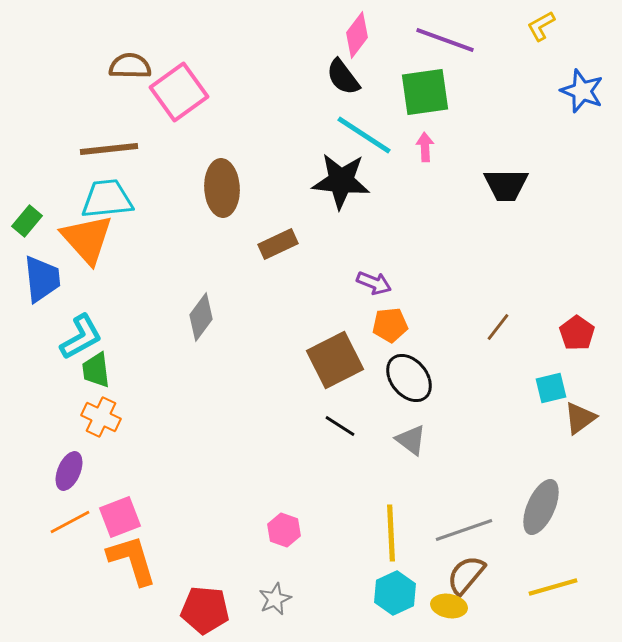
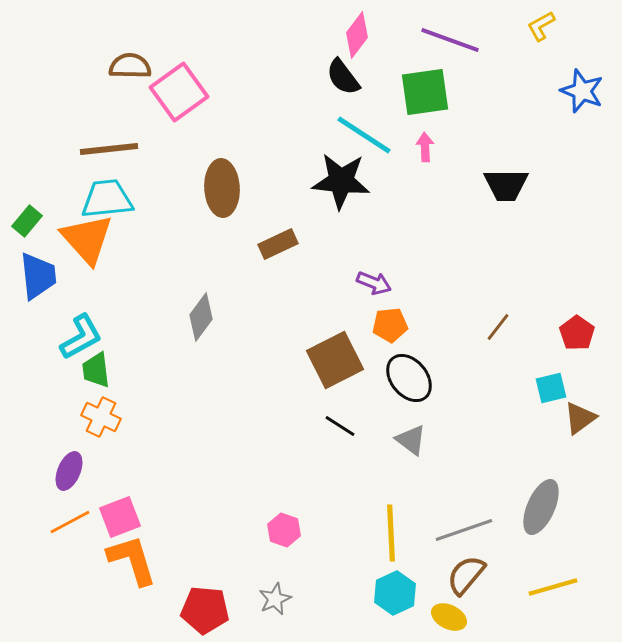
purple line at (445, 40): moved 5 px right
blue trapezoid at (42, 279): moved 4 px left, 3 px up
yellow ellipse at (449, 606): moved 11 px down; rotated 16 degrees clockwise
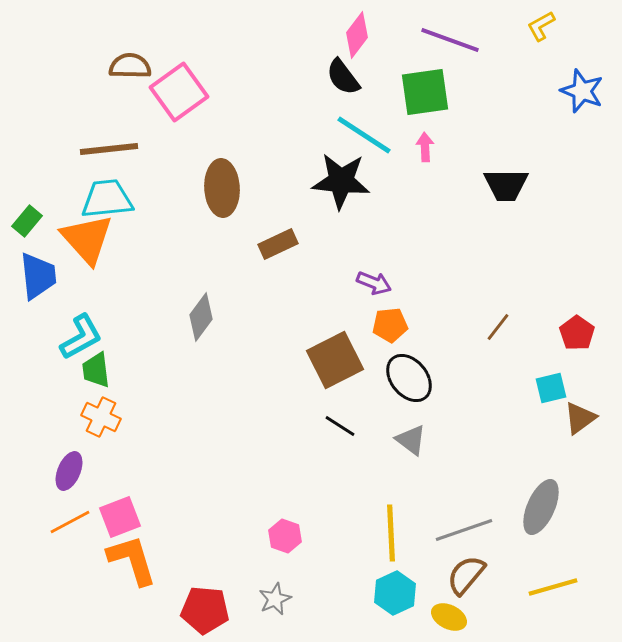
pink hexagon at (284, 530): moved 1 px right, 6 px down
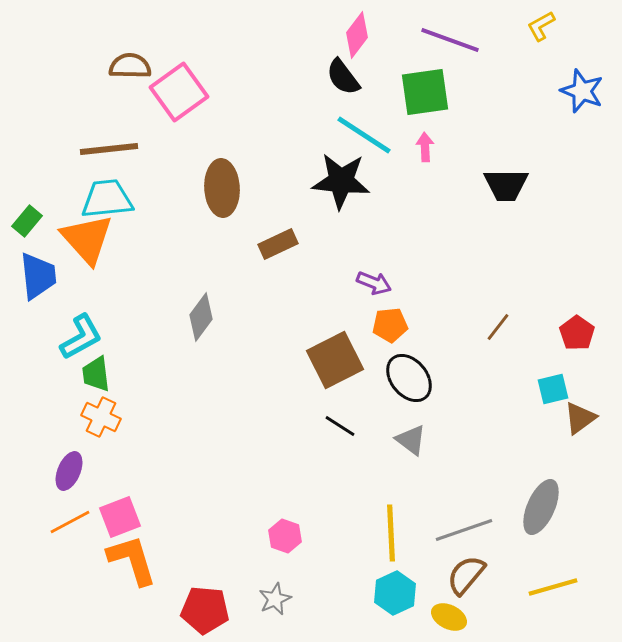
green trapezoid at (96, 370): moved 4 px down
cyan square at (551, 388): moved 2 px right, 1 px down
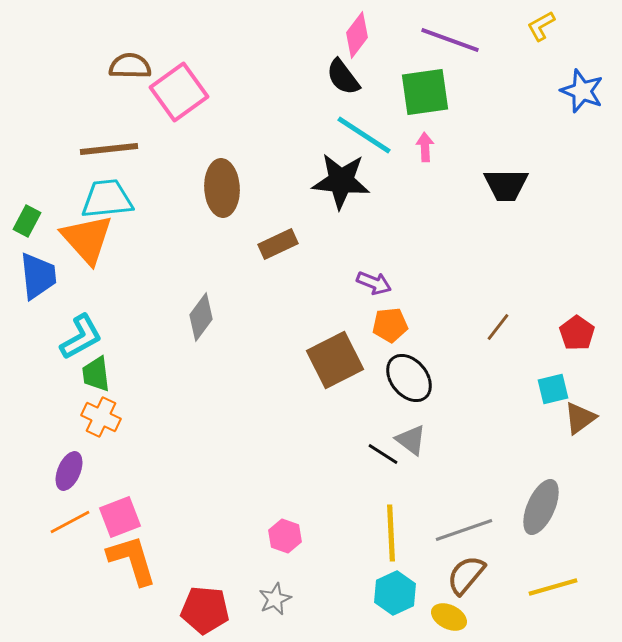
green rectangle at (27, 221): rotated 12 degrees counterclockwise
black line at (340, 426): moved 43 px right, 28 px down
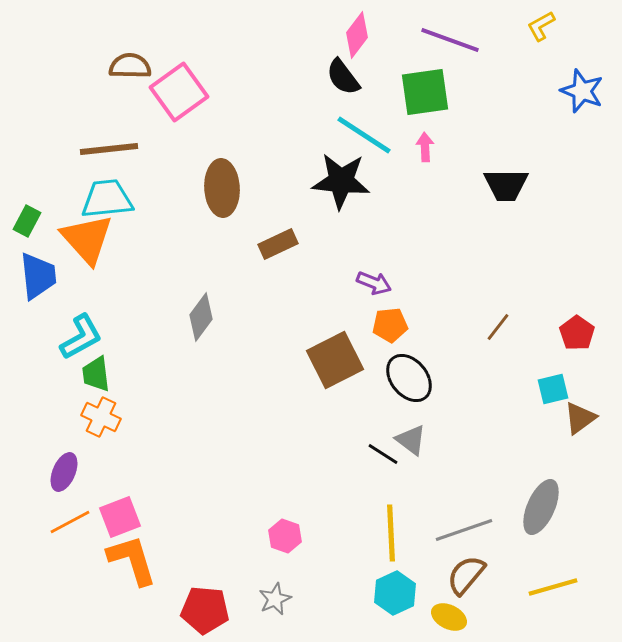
purple ellipse at (69, 471): moved 5 px left, 1 px down
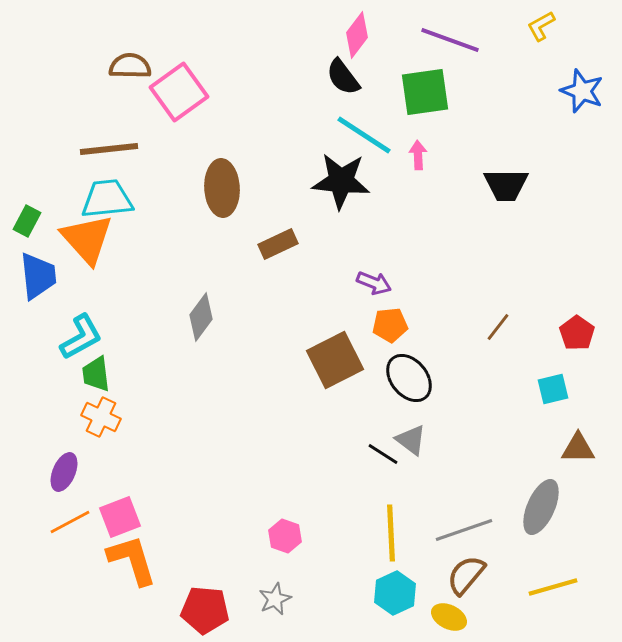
pink arrow at (425, 147): moved 7 px left, 8 px down
brown triangle at (580, 418): moved 2 px left, 30 px down; rotated 36 degrees clockwise
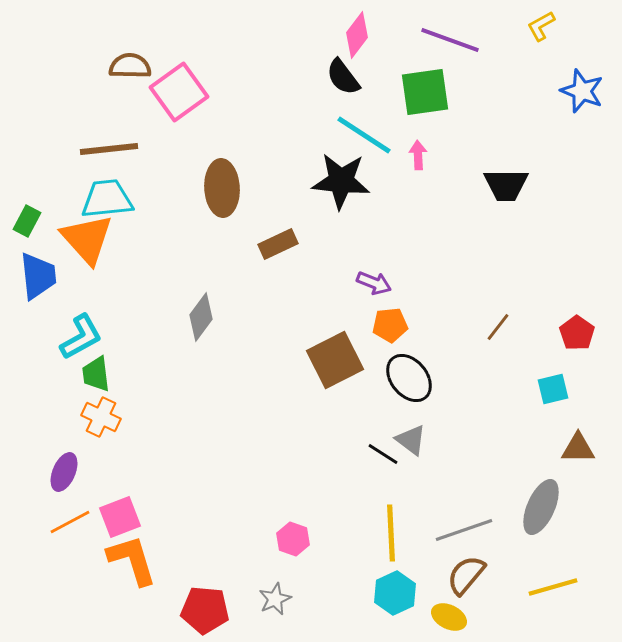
pink hexagon at (285, 536): moved 8 px right, 3 px down
